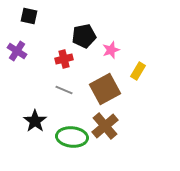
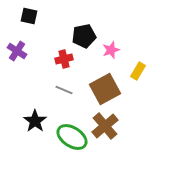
green ellipse: rotated 28 degrees clockwise
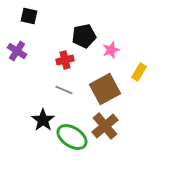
red cross: moved 1 px right, 1 px down
yellow rectangle: moved 1 px right, 1 px down
black star: moved 8 px right, 1 px up
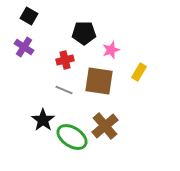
black square: rotated 18 degrees clockwise
black pentagon: moved 3 px up; rotated 10 degrees clockwise
purple cross: moved 7 px right, 4 px up
brown square: moved 6 px left, 8 px up; rotated 36 degrees clockwise
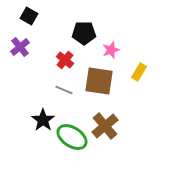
purple cross: moved 4 px left; rotated 18 degrees clockwise
red cross: rotated 36 degrees counterclockwise
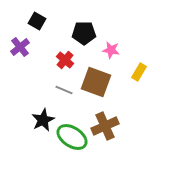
black square: moved 8 px right, 5 px down
pink star: rotated 30 degrees clockwise
brown square: moved 3 px left, 1 px down; rotated 12 degrees clockwise
black star: rotated 10 degrees clockwise
brown cross: rotated 16 degrees clockwise
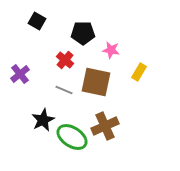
black pentagon: moved 1 px left
purple cross: moved 27 px down
brown square: rotated 8 degrees counterclockwise
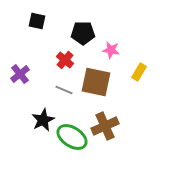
black square: rotated 18 degrees counterclockwise
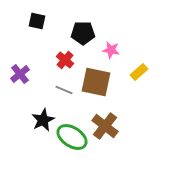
yellow rectangle: rotated 18 degrees clockwise
brown cross: rotated 28 degrees counterclockwise
